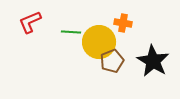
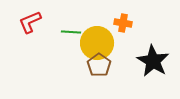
yellow circle: moved 2 px left, 1 px down
brown pentagon: moved 13 px left, 4 px down; rotated 15 degrees counterclockwise
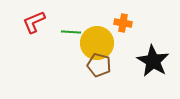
red L-shape: moved 4 px right
brown pentagon: rotated 20 degrees counterclockwise
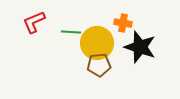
black star: moved 13 px left, 14 px up; rotated 12 degrees counterclockwise
brown pentagon: rotated 20 degrees counterclockwise
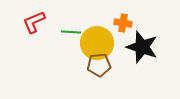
black star: moved 2 px right
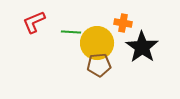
black star: rotated 16 degrees clockwise
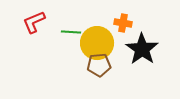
black star: moved 2 px down
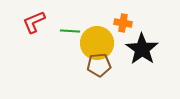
green line: moved 1 px left, 1 px up
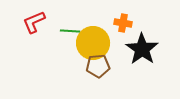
yellow circle: moved 4 px left
brown pentagon: moved 1 px left, 1 px down
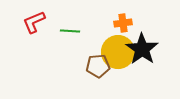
orange cross: rotated 18 degrees counterclockwise
yellow circle: moved 25 px right, 9 px down
